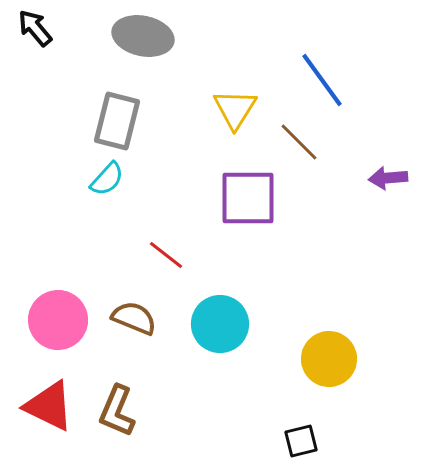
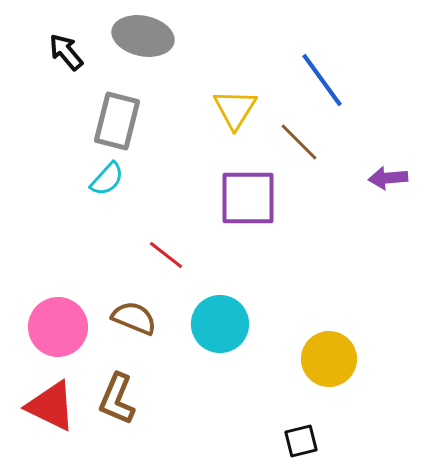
black arrow: moved 31 px right, 24 px down
pink circle: moved 7 px down
red triangle: moved 2 px right
brown L-shape: moved 12 px up
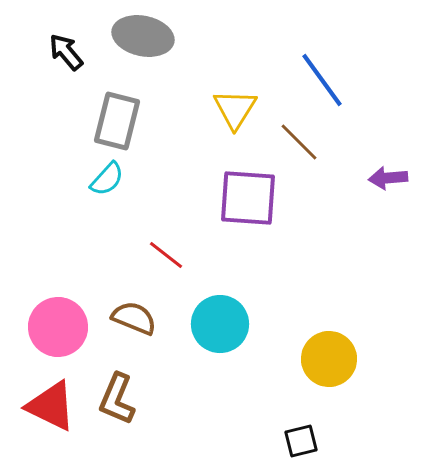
purple square: rotated 4 degrees clockwise
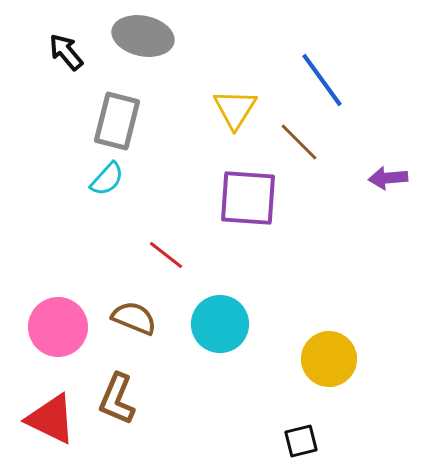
red triangle: moved 13 px down
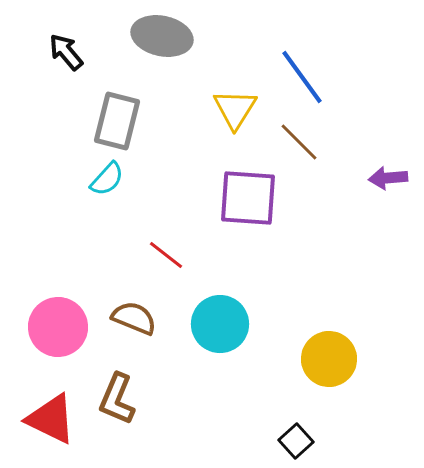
gray ellipse: moved 19 px right
blue line: moved 20 px left, 3 px up
black square: moved 5 px left; rotated 28 degrees counterclockwise
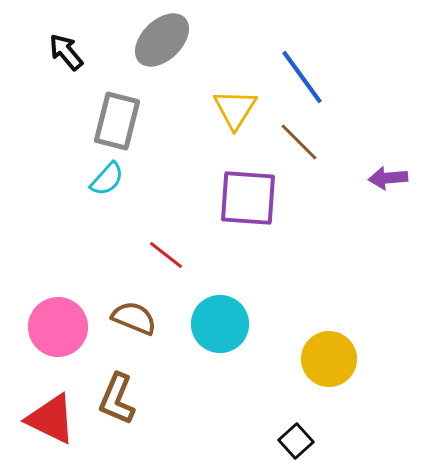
gray ellipse: moved 4 px down; rotated 56 degrees counterclockwise
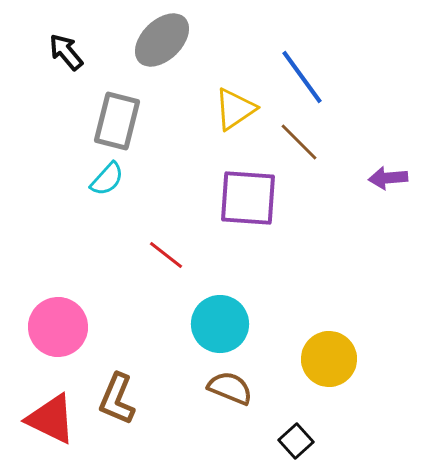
yellow triangle: rotated 24 degrees clockwise
brown semicircle: moved 96 px right, 70 px down
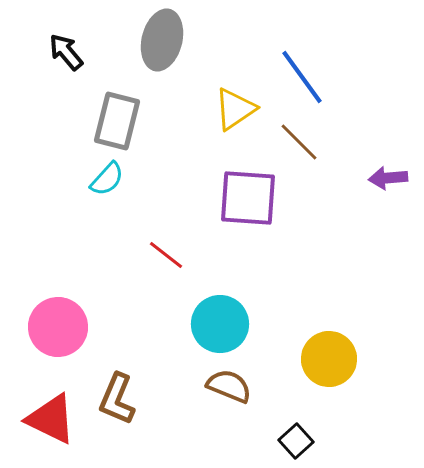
gray ellipse: rotated 32 degrees counterclockwise
brown semicircle: moved 1 px left, 2 px up
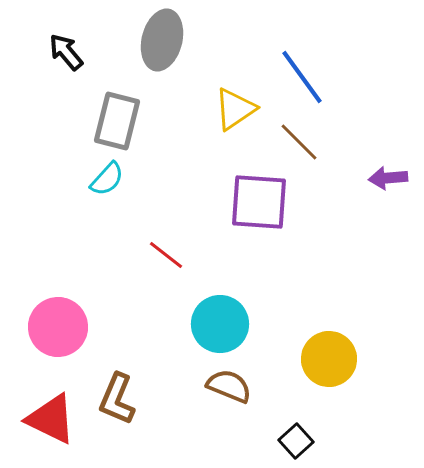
purple square: moved 11 px right, 4 px down
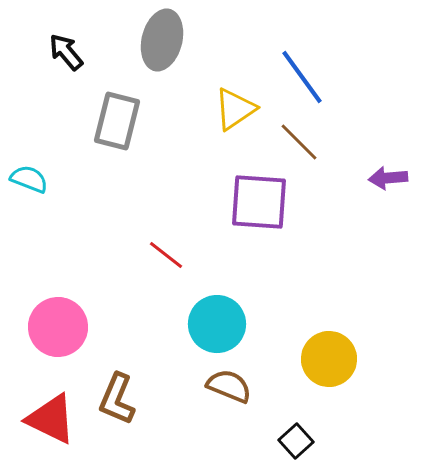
cyan semicircle: moved 78 px left; rotated 111 degrees counterclockwise
cyan circle: moved 3 px left
